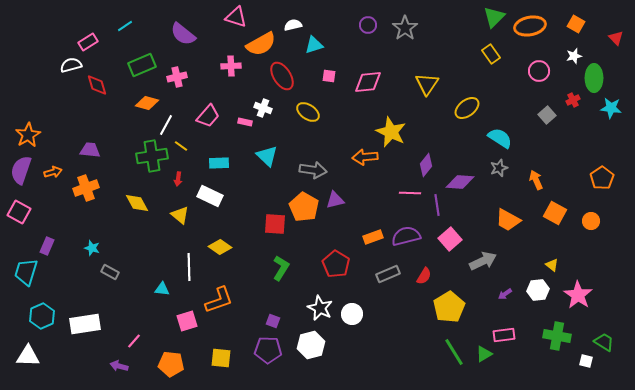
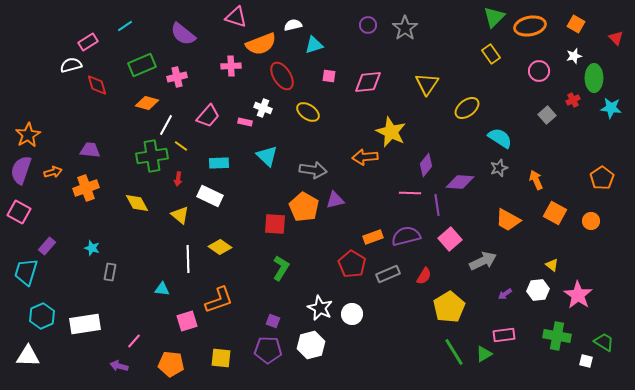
orange semicircle at (261, 44): rotated 8 degrees clockwise
purple rectangle at (47, 246): rotated 18 degrees clockwise
red pentagon at (336, 264): moved 16 px right
white line at (189, 267): moved 1 px left, 8 px up
gray rectangle at (110, 272): rotated 72 degrees clockwise
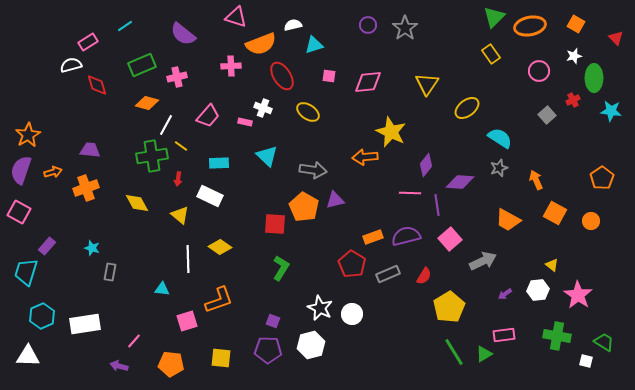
cyan star at (611, 108): moved 3 px down
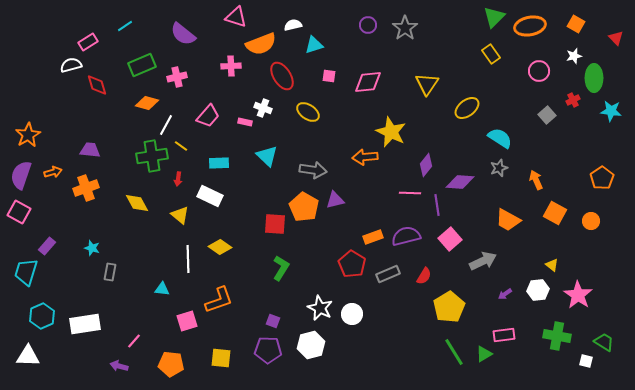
purple semicircle at (21, 170): moved 5 px down
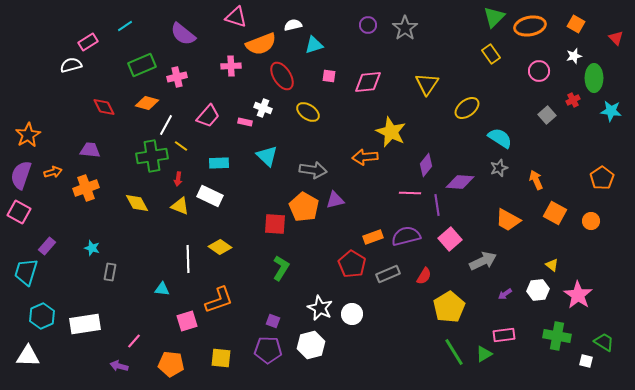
red diamond at (97, 85): moved 7 px right, 22 px down; rotated 10 degrees counterclockwise
yellow triangle at (180, 215): moved 9 px up; rotated 18 degrees counterclockwise
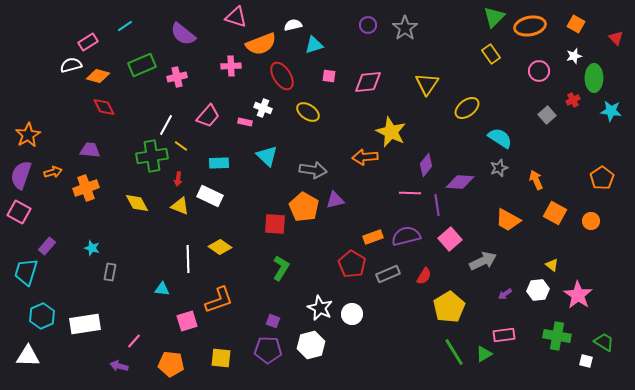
orange diamond at (147, 103): moved 49 px left, 27 px up
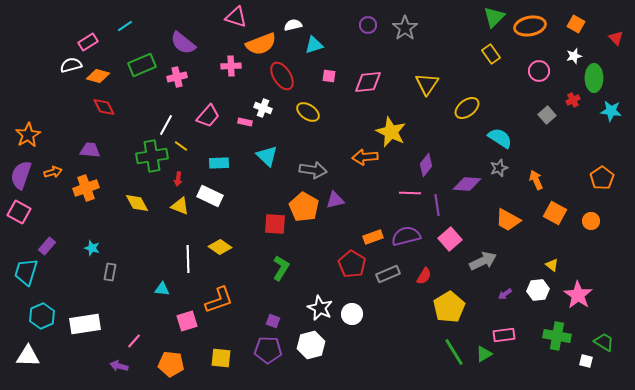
purple semicircle at (183, 34): moved 9 px down
purple diamond at (460, 182): moved 7 px right, 2 px down
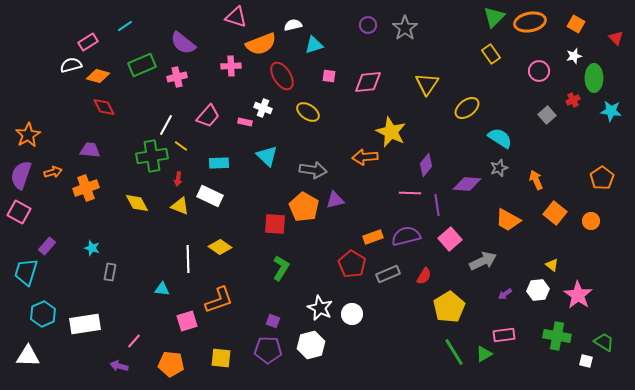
orange ellipse at (530, 26): moved 4 px up
orange square at (555, 213): rotated 10 degrees clockwise
cyan hexagon at (42, 316): moved 1 px right, 2 px up
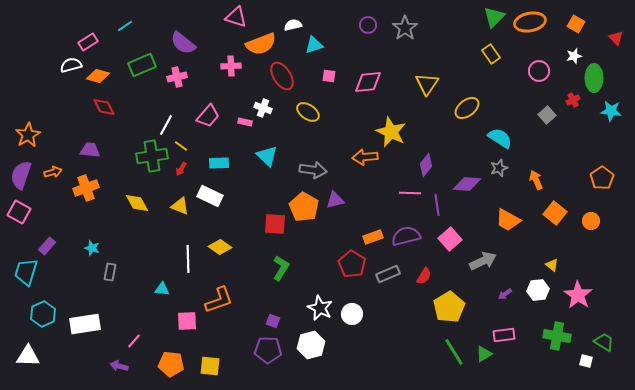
red arrow at (178, 179): moved 3 px right, 10 px up; rotated 24 degrees clockwise
pink square at (187, 321): rotated 15 degrees clockwise
yellow square at (221, 358): moved 11 px left, 8 px down
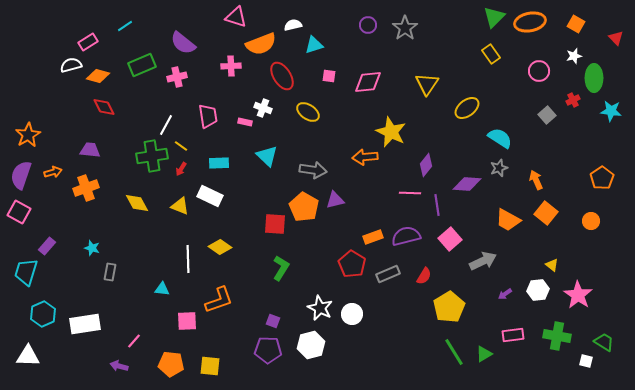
pink trapezoid at (208, 116): rotated 50 degrees counterclockwise
orange square at (555, 213): moved 9 px left
pink rectangle at (504, 335): moved 9 px right
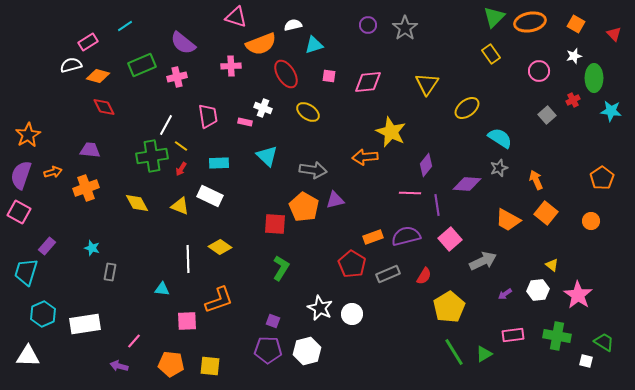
red triangle at (616, 38): moved 2 px left, 4 px up
red ellipse at (282, 76): moved 4 px right, 2 px up
white hexagon at (311, 345): moved 4 px left, 6 px down
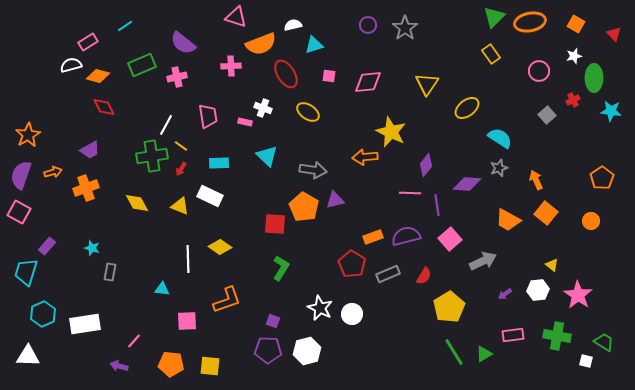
purple trapezoid at (90, 150): rotated 145 degrees clockwise
orange L-shape at (219, 300): moved 8 px right
